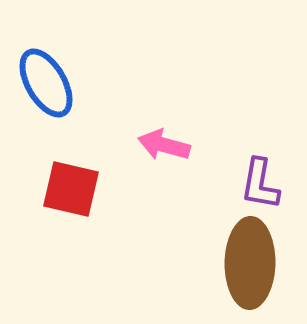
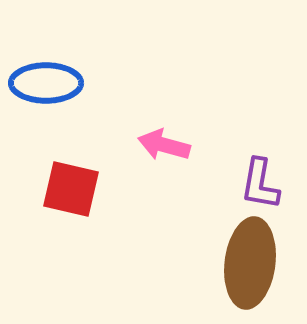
blue ellipse: rotated 60 degrees counterclockwise
brown ellipse: rotated 6 degrees clockwise
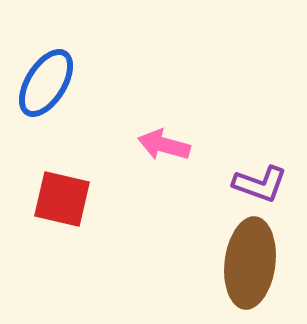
blue ellipse: rotated 58 degrees counterclockwise
purple L-shape: rotated 80 degrees counterclockwise
red square: moved 9 px left, 10 px down
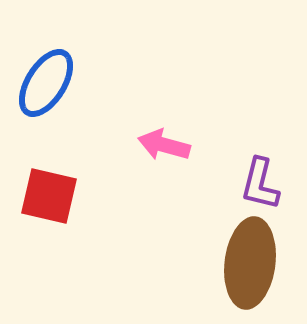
purple L-shape: rotated 84 degrees clockwise
red square: moved 13 px left, 3 px up
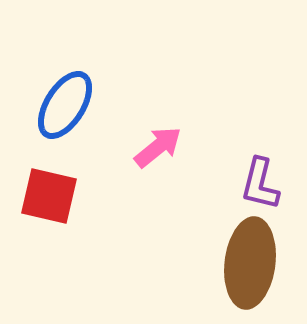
blue ellipse: moved 19 px right, 22 px down
pink arrow: moved 6 px left, 2 px down; rotated 126 degrees clockwise
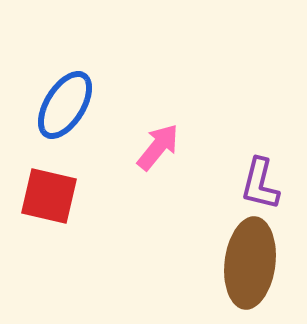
pink arrow: rotated 12 degrees counterclockwise
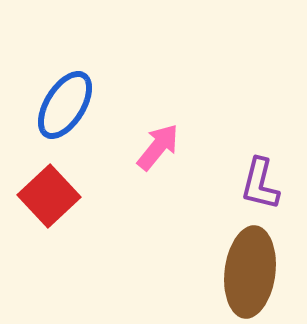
red square: rotated 34 degrees clockwise
brown ellipse: moved 9 px down
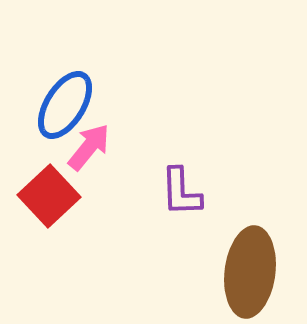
pink arrow: moved 69 px left
purple L-shape: moved 79 px left, 8 px down; rotated 16 degrees counterclockwise
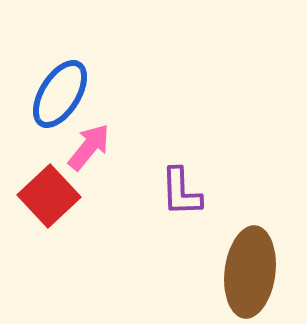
blue ellipse: moved 5 px left, 11 px up
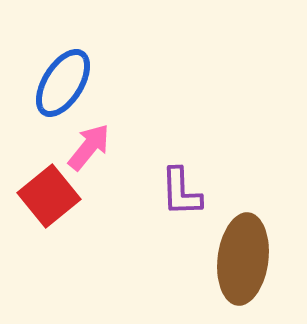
blue ellipse: moved 3 px right, 11 px up
red square: rotated 4 degrees clockwise
brown ellipse: moved 7 px left, 13 px up
